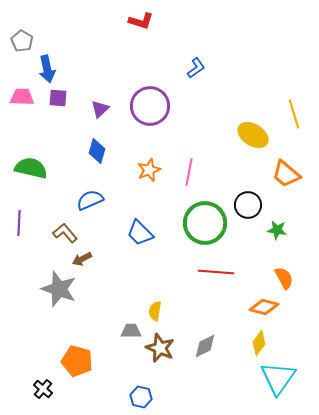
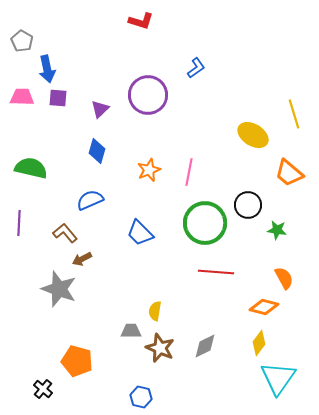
purple circle: moved 2 px left, 11 px up
orange trapezoid: moved 3 px right, 1 px up
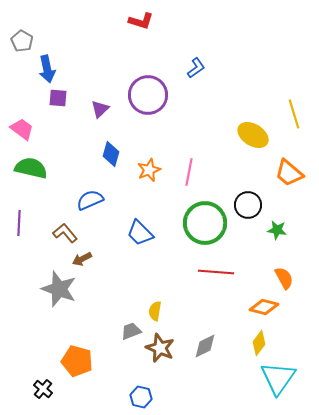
pink trapezoid: moved 32 px down; rotated 35 degrees clockwise
blue diamond: moved 14 px right, 3 px down
gray trapezoid: rotated 20 degrees counterclockwise
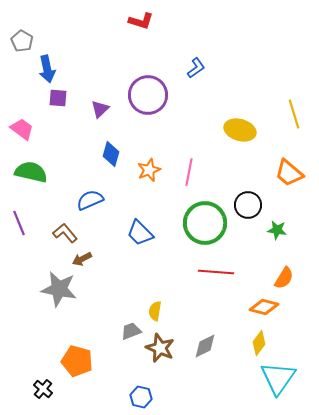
yellow ellipse: moved 13 px left, 5 px up; rotated 16 degrees counterclockwise
green semicircle: moved 4 px down
purple line: rotated 25 degrees counterclockwise
orange semicircle: rotated 60 degrees clockwise
gray star: rotated 9 degrees counterclockwise
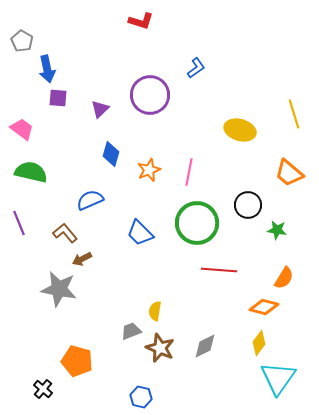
purple circle: moved 2 px right
green circle: moved 8 px left
red line: moved 3 px right, 2 px up
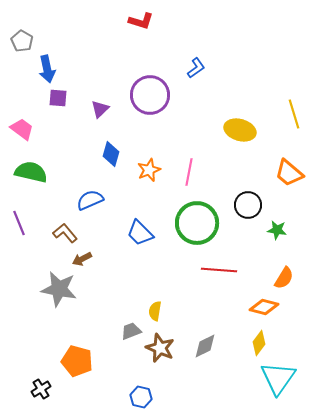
black cross: moved 2 px left; rotated 18 degrees clockwise
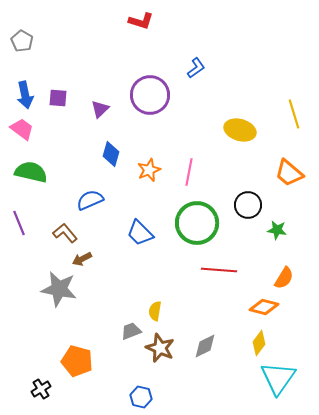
blue arrow: moved 22 px left, 26 px down
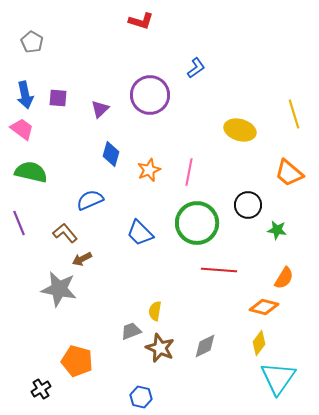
gray pentagon: moved 10 px right, 1 px down
